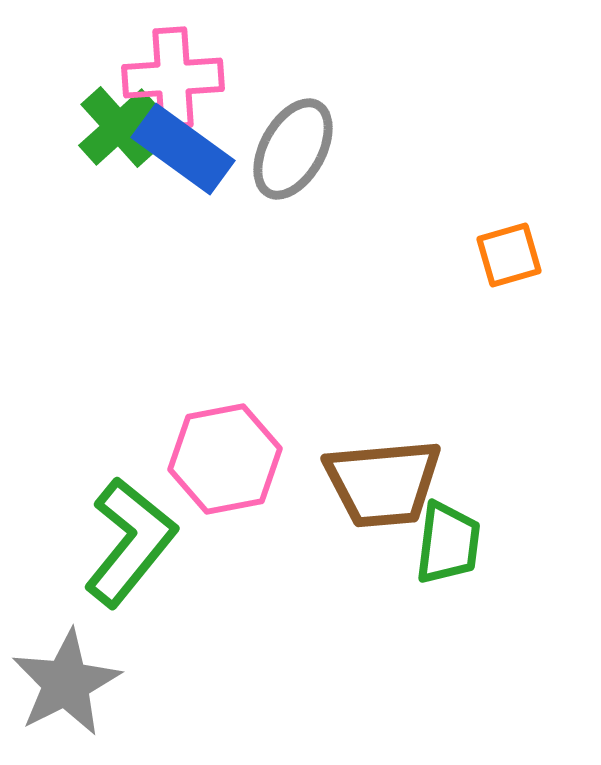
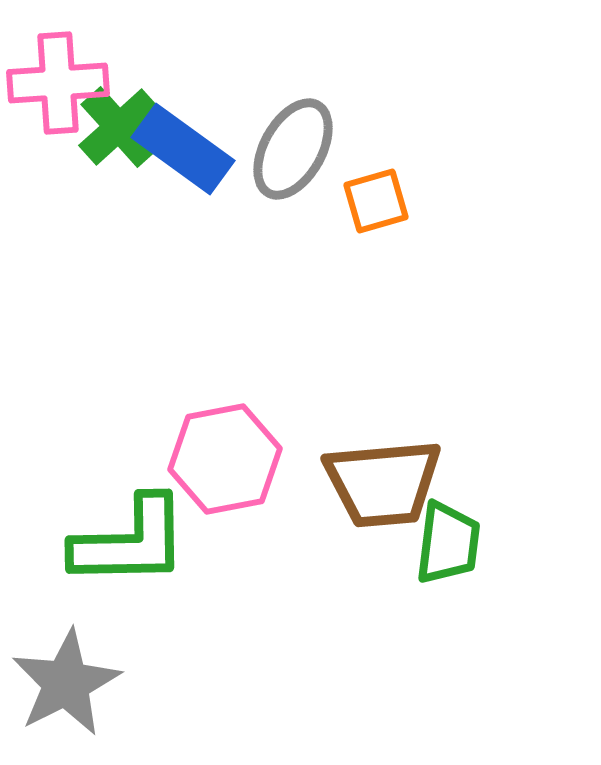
pink cross: moved 115 px left, 5 px down
orange square: moved 133 px left, 54 px up
green L-shape: rotated 50 degrees clockwise
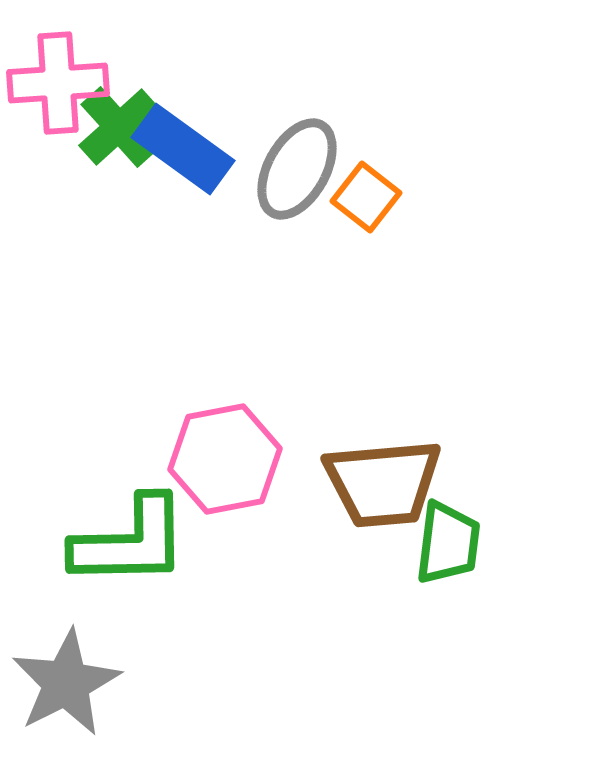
gray ellipse: moved 4 px right, 20 px down
orange square: moved 10 px left, 4 px up; rotated 36 degrees counterclockwise
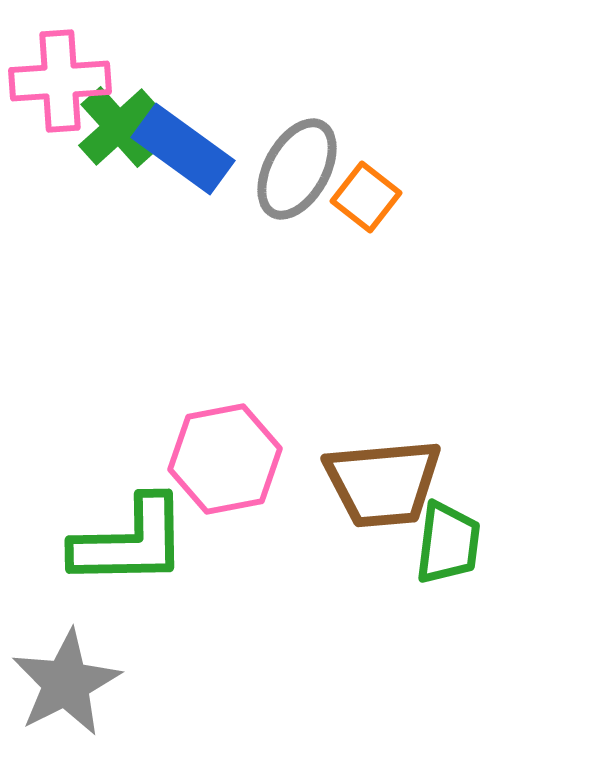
pink cross: moved 2 px right, 2 px up
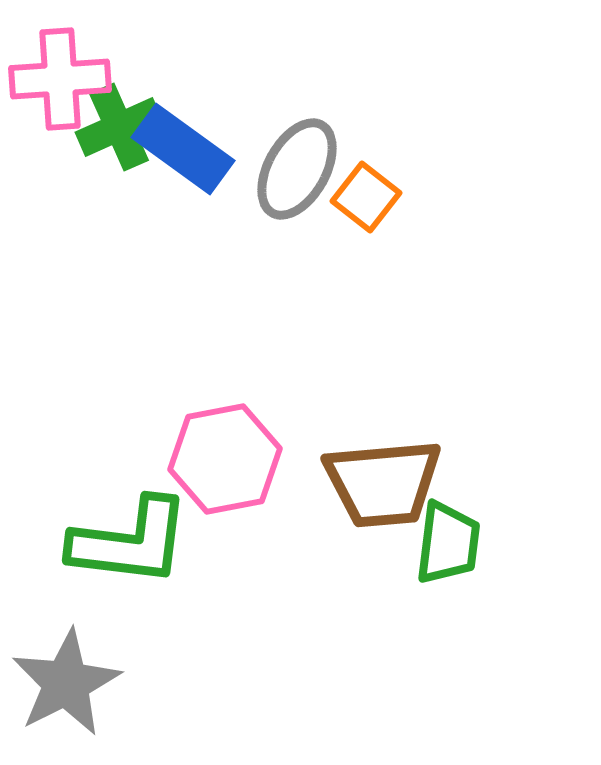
pink cross: moved 2 px up
green cross: rotated 18 degrees clockwise
green L-shape: rotated 8 degrees clockwise
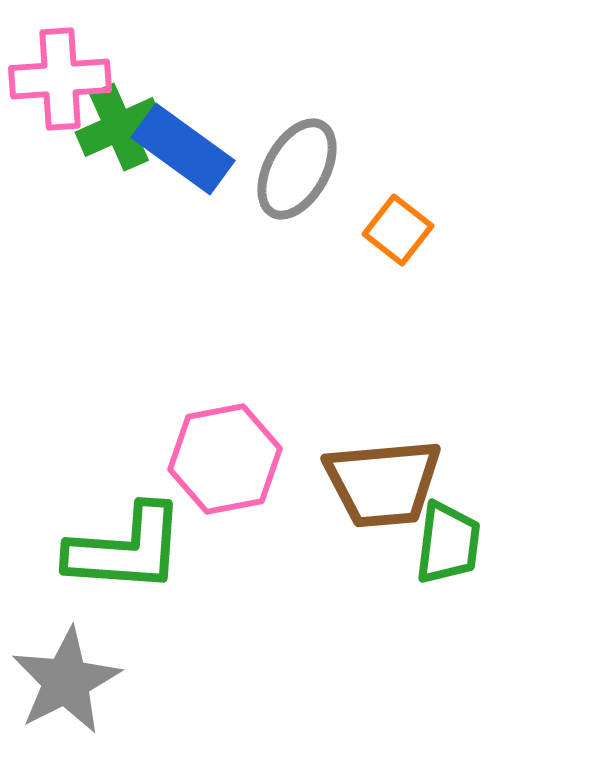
orange square: moved 32 px right, 33 px down
green L-shape: moved 4 px left, 7 px down; rotated 3 degrees counterclockwise
gray star: moved 2 px up
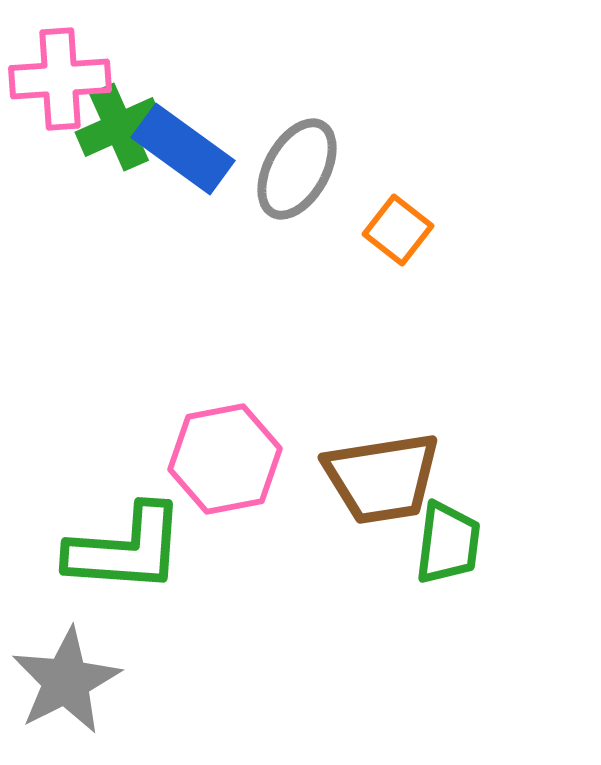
brown trapezoid: moved 1 px left, 5 px up; rotated 4 degrees counterclockwise
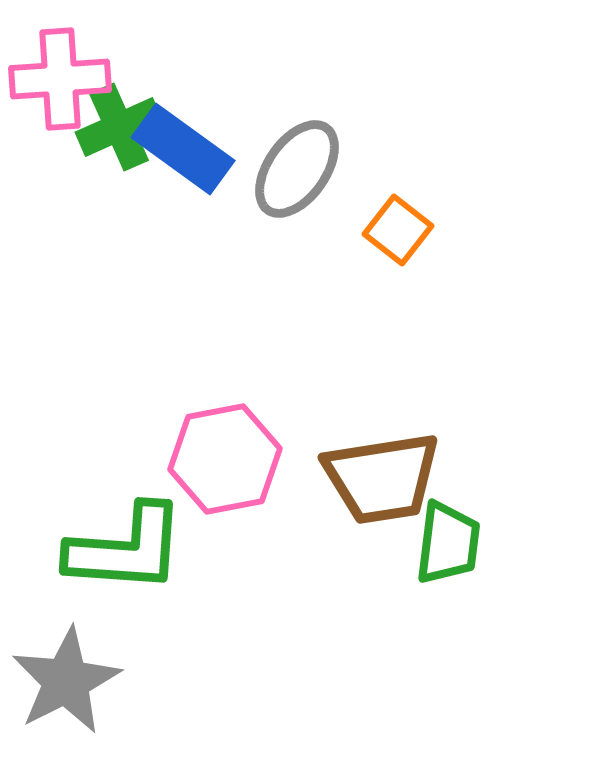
gray ellipse: rotated 6 degrees clockwise
